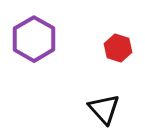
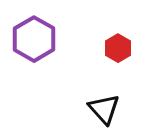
red hexagon: rotated 12 degrees clockwise
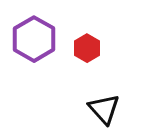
red hexagon: moved 31 px left
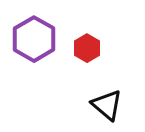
black triangle: moved 3 px right, 4 px up; rotated 8 degrees counterclockwise
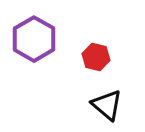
red hexagon: moved 9 px right, 9 px down; rotated 16 degrees counterclockwise
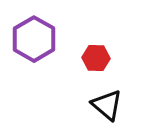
red hexagon: moved 1 px down; rotated 12 degrees counterclockwise
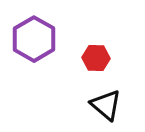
black triangle: moved 1 px left
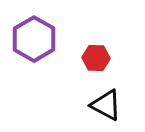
black triangle: rotated 12 degrees counterclockwise
